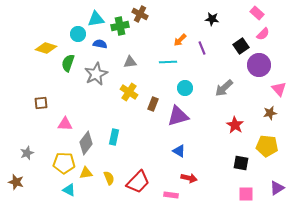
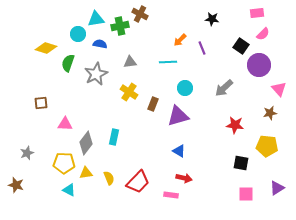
pink rectangle at (257, 13): rotated 48 degrees counterclockwise
black square at (241, 46): rotated 21 degrees counterclockwise
red star at (235, 125): rotated 24 degrees counterclockwise
red arrow at (189, 178): moved 5 px left
brown star at (16, 182): moved 3 px down
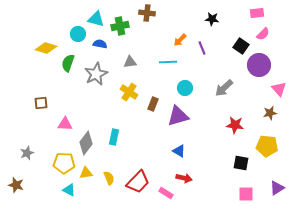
brown cross at (140, 14): moved 7 px right, 1 px up; rotated 21 degrees counterclockwise
cyan triangle at (96, 19): rotated 24 degrees clockwise
pink rectangle at (171, 195): moved 5 px left, 2 px up; rotated 24 degrees clockwise
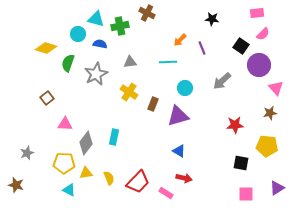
brown cross at (147, 13): rotated 21 degrees clockwise
gray arrow at (224, 88): moved 2 px left, 7 px up
pink triangle at (279, 89): moved 3 px left, 1 px up
brown square at (41, 103): moved 6 px right, 5 px up; rotated 32 degrees counterclockwise
red star at (235, 125): rotated 12 degrees counterclockwise
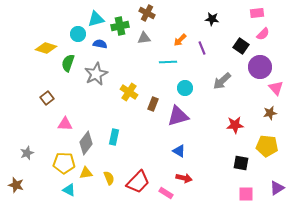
cyan triangle at (96, 19): rotated 30 degrees counterclockwise
gray triangle at (130, 62): moved 14 px right, 24 px up
purple circle at (259, 65): moved 1 px right, 2 px down
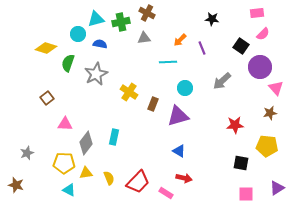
green cross at (120, 26): moved 1 px right, 4 px up
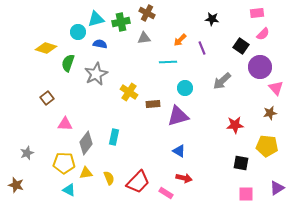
cyan circle at (78, 34): moved 2 px up
brown rectangle at (153, 104): rotated 64 degrees clockwise
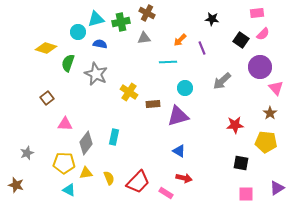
black square at (241, 46): moved 6 px up
gray star at (96, 74): rotated 20 degrees counterclockwise
brown star at (270, 113): rotated 24 degrees counterclockwise
yellow pentagon at (267, 146): moved 1 px left, 4 px up
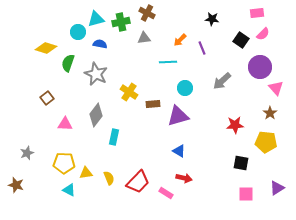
gray diamond at (86, 143): moved 10 px right, 28 px up
